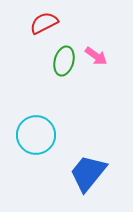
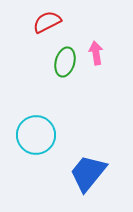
red semicircle: moved 3 px right, 1 px up
pink arrow: moved 3 px up; rotated 135 degrees counterclockwise
green ellipse: moved 1 px right, 1 px down
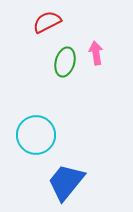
blue trapezoid: moved 22 px left, 9 px down
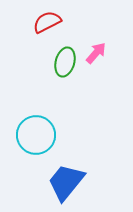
pink arrow: rotated 50 degrees clockwise
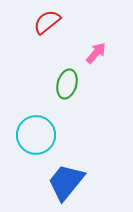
red semicircle: rotated 12 degrees counterclockwise
green ellipse: moved 2 px right, 22 px down
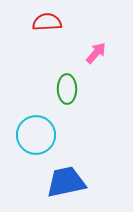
red semicircle: rotated 36 degrees clockwise
green ellipse: moved 5 px down; rotated 16 degrees counterclockwise
blue trapezoid: rotated 39 degrees clockwise
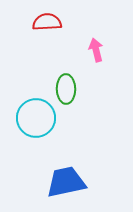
pink arrow: moved 3 px up; rotated 55 degrees counterclockwise
green ellipse: moved 1 px left
cyan circle: moved 17 px up
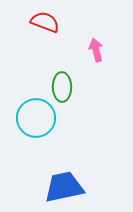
red semicircle: moved 2 px left; rotated 24 degrees clockwise
green ellipse: moved 4 px left, 2 px up
blue trapezoid: moved 2 px left, 5 px down
